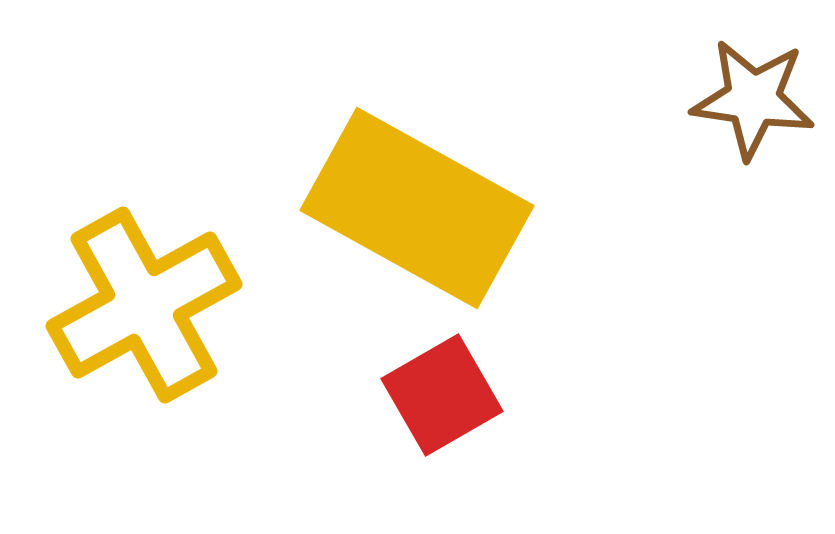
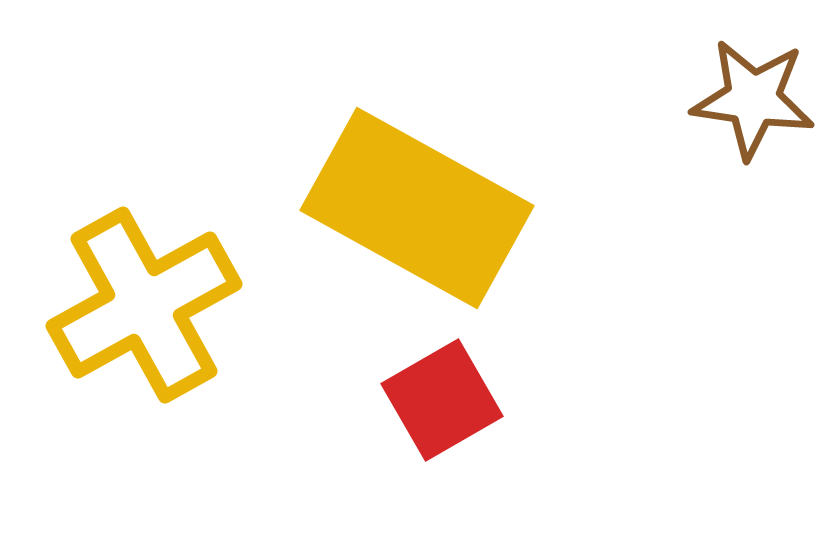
red square: moved 5 px down
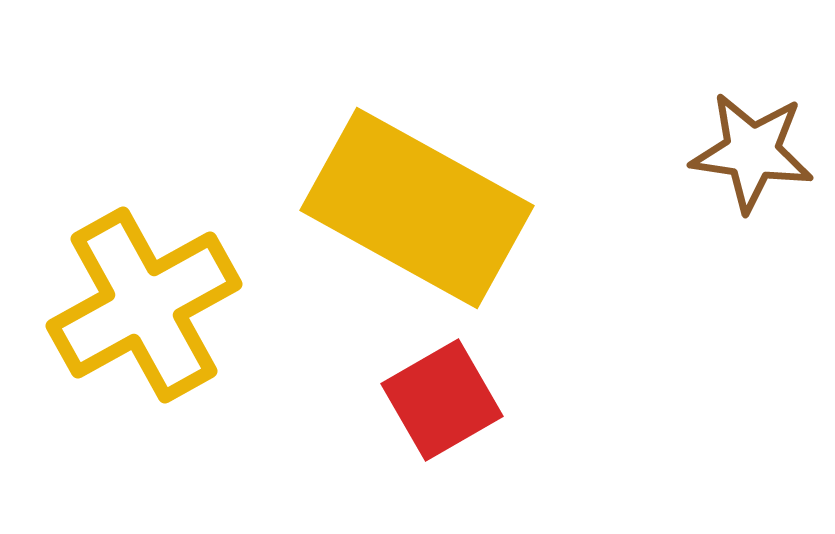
brown star: moved 1 px left, 53 px down
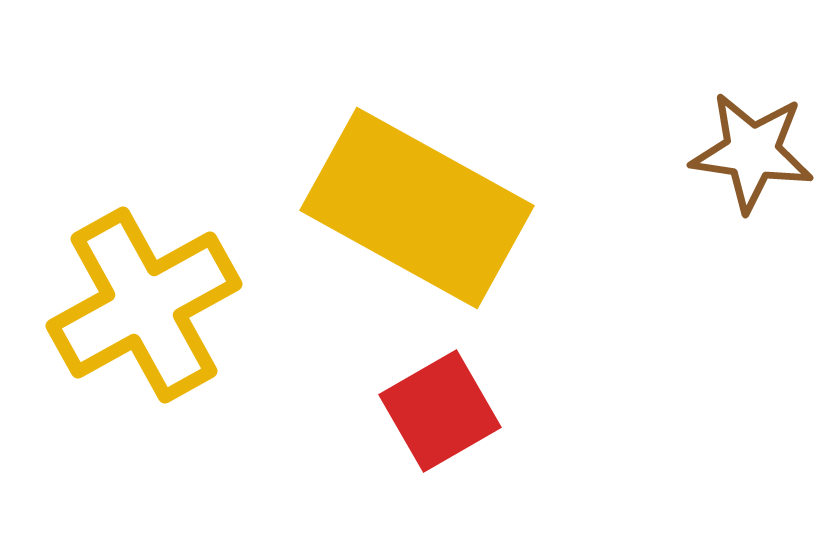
red square: moved 2 px left, 11 px down
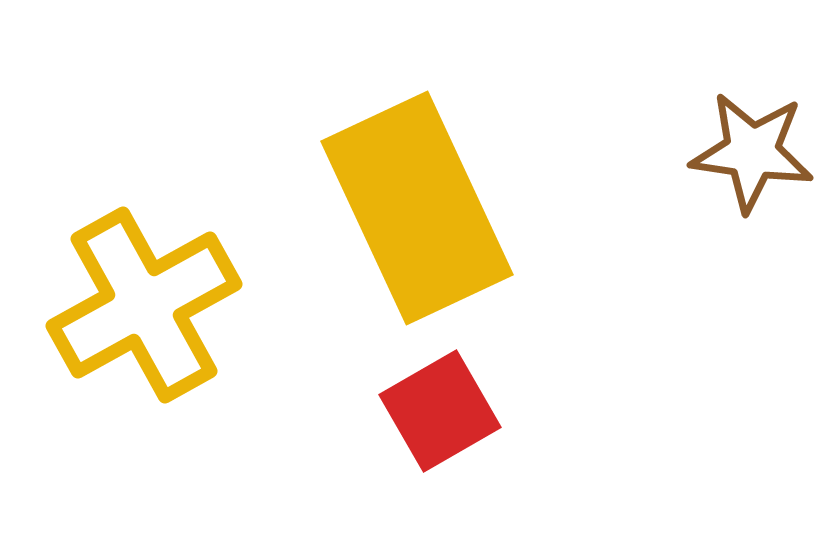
yellow rectangle: rotated 36 degrees clockwise
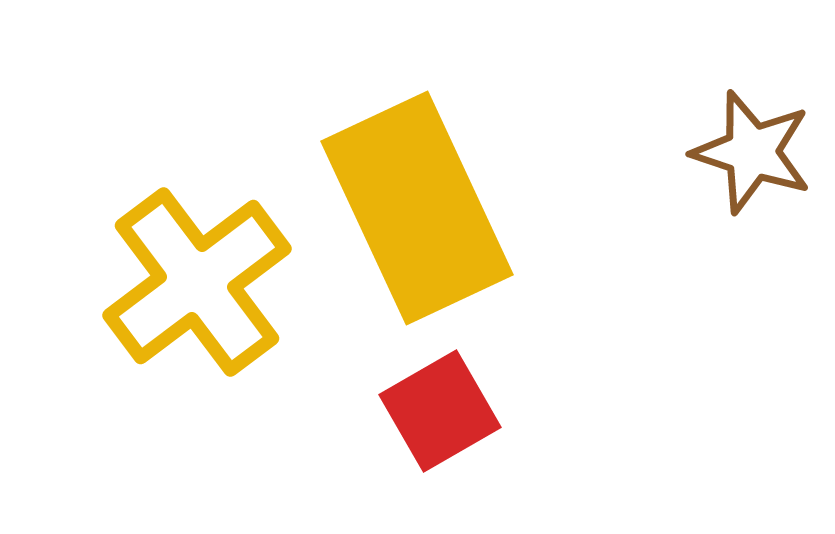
brown star: rotated 10 degrees clockwise
yellow cross: moved 53 px right, 23 px up; rotated 8 degrees counterclockwise
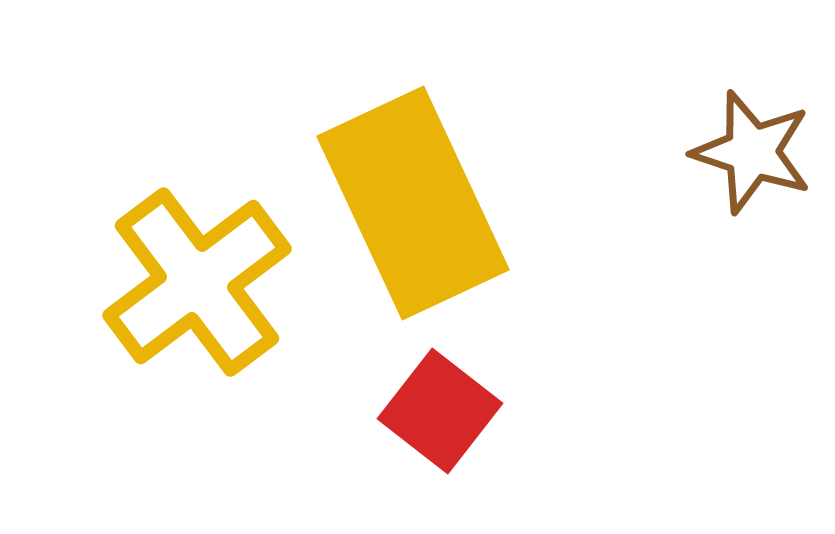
yellow rectangle: moved 4 px left, 5 px up
red square: rotated 22 degrees counterclockwise
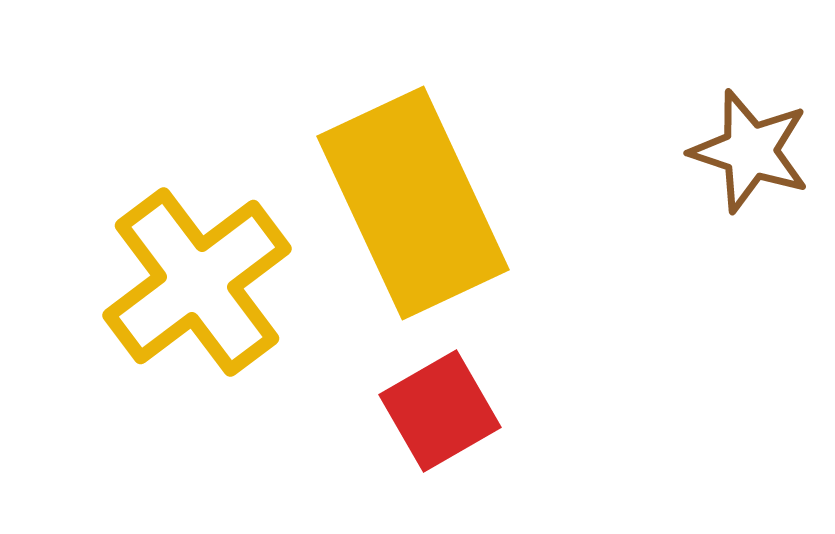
brown star: moved 2 px left, 1 px up
red square: rotated 22 degrees clockwise
